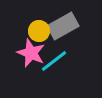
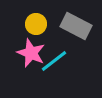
gray rectangle: moved 13 px right; rotated 56 degrees clockwise
yellow circle: moved 3 px left, 7 px up
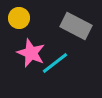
yellow circle: moved 17 px left, 6 px up
cyan line: moved 1 px right, 2 px down
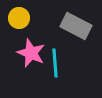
cyan line: rotated 56 degrees counterclockwise
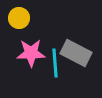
gray rectangle: moved 27 px down
pink star: rotated 24 degrees counterclockwise
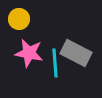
yellow circle: moved 1 px down
pink star: moved 2 px left; rotated 12 degrees clockwise
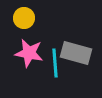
yellow circle: moved 5 px right, 1 px up
gray rectangle: rotated 12 degrees counterclockwise
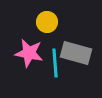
yellow circle: moved 23 px right, 4 px down
